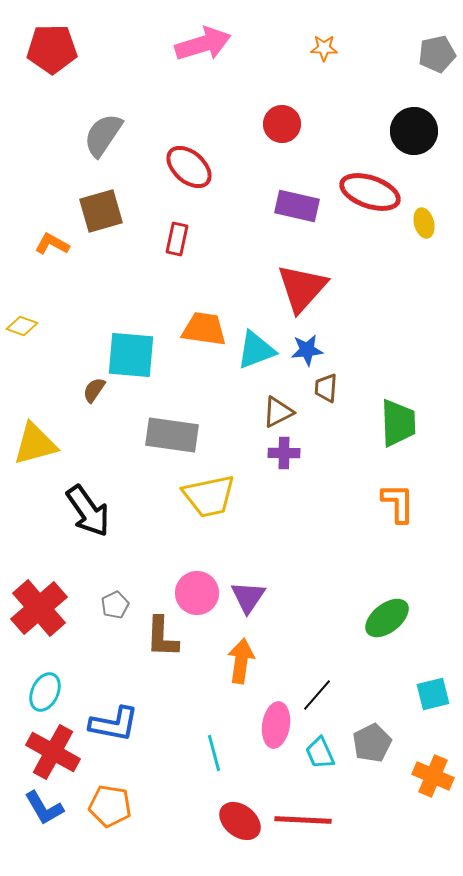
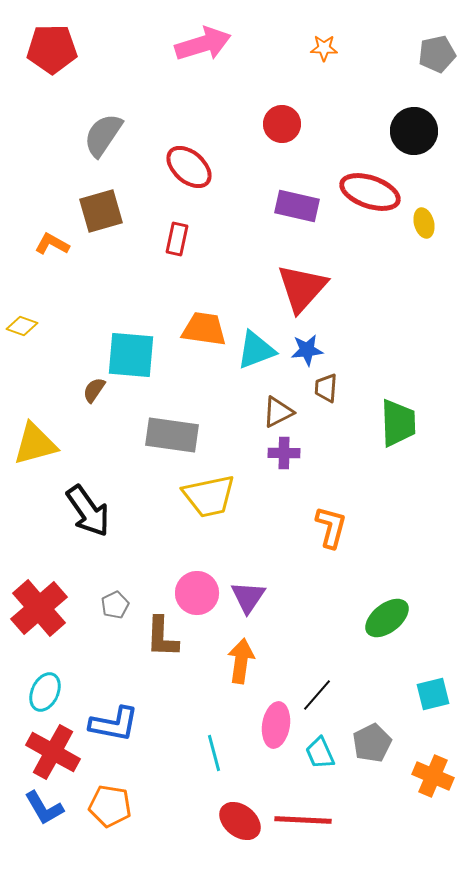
orange L-shape at (398, 503): moved 67 px left, 24 px down; rotated 15 degrees clockwise
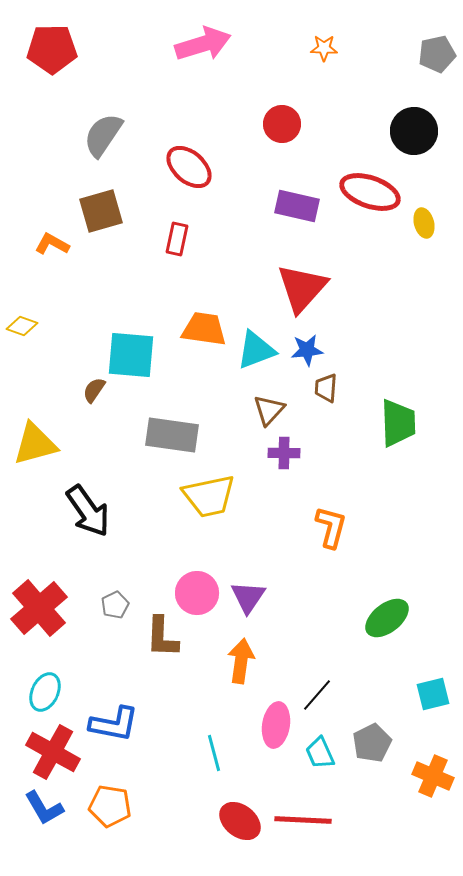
brown triangle at (278, 412): moved 9 px left, 2 px up; rotated 20 degrees counterclockwise
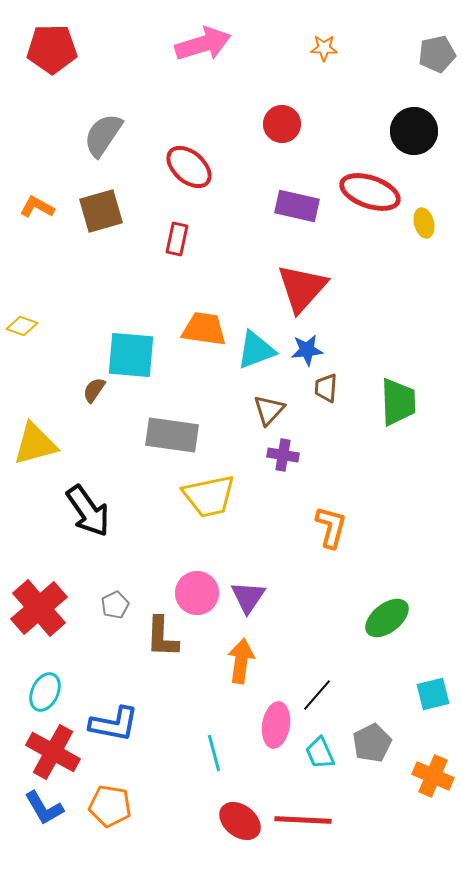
orange L-shape at (52, 244): moved 15 px left, 37 px up
green trapezoid at (398, 423): moved 21 px up
purple cross at (284, 453): moved 1 px left, 2 px down; rotated 8 degrees clockwise
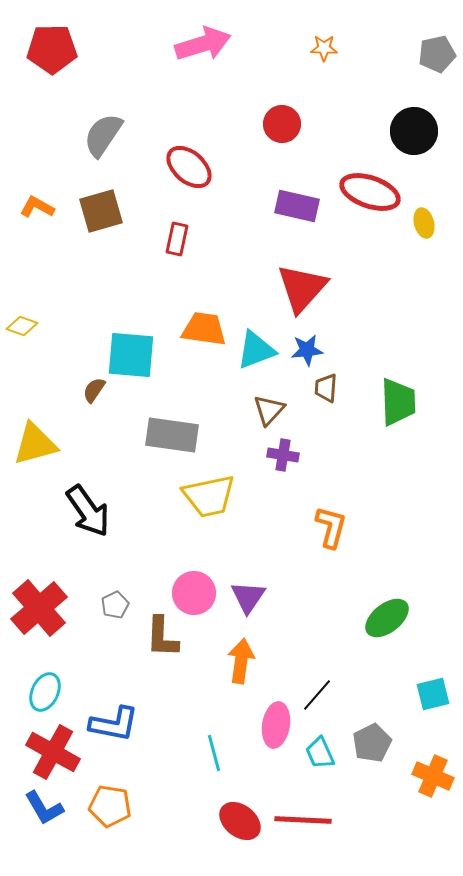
pink circle at (197, 593): moved 3 px left
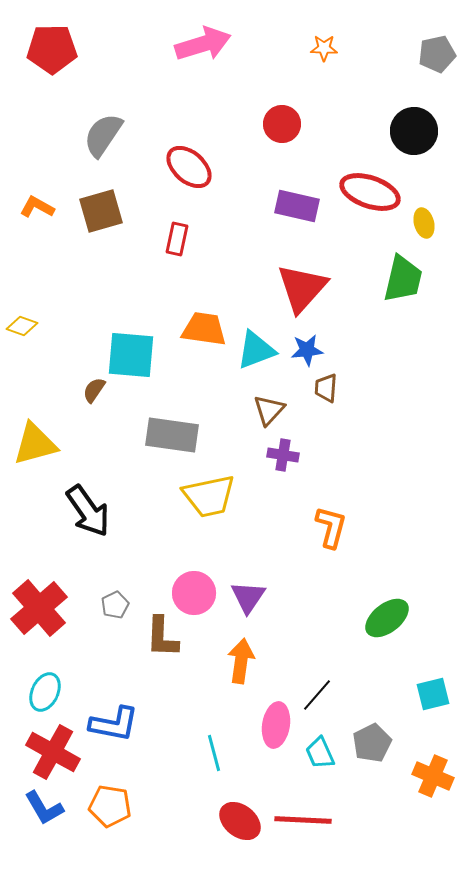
green trapezoid at (398, 402): moved 5 px right, 123 px up; rotated 15 degrees clockwise
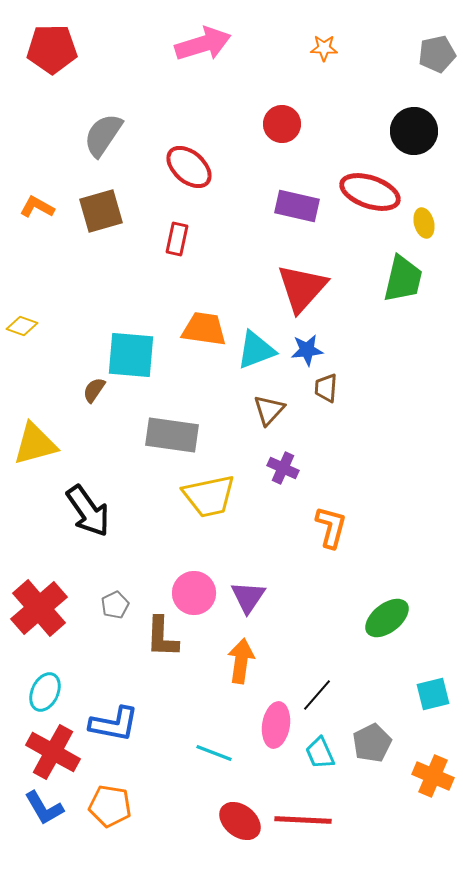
purple cross at (283, 455): moved 13 px down; rotated 16 degrees clockwise
cyan line at (214, 753): rotated 54 degrees counterclockwise
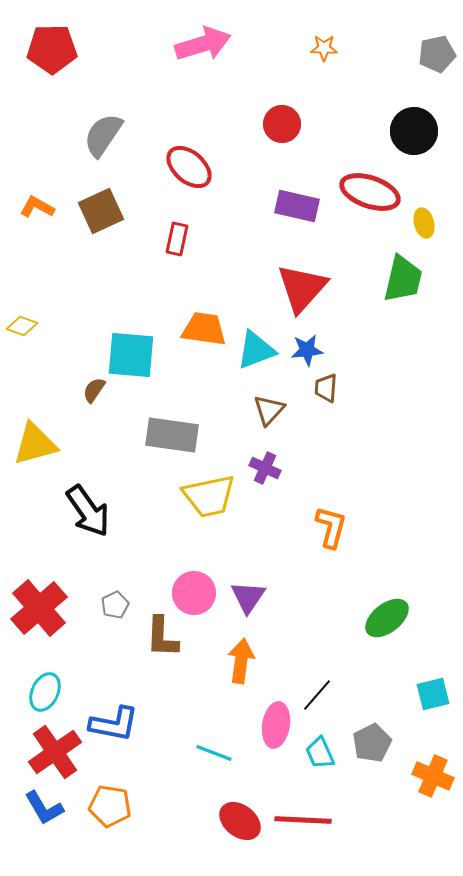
brown square at (101, 211): rotated 9 degrees counterclockwise
purple cross at (283, 468): moved 18 px left
red cross at (53, 752): moved 2 px right; rotated 26 degrees clockwise
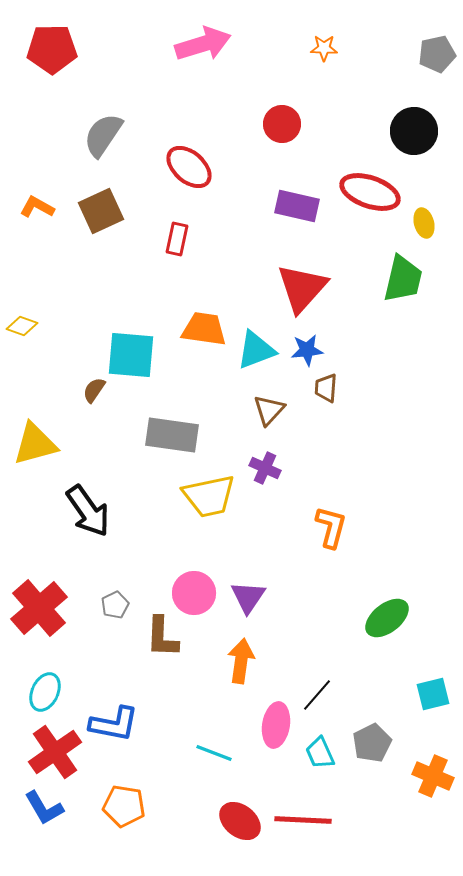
orange pentagon at (110, 806): moved 14 px right
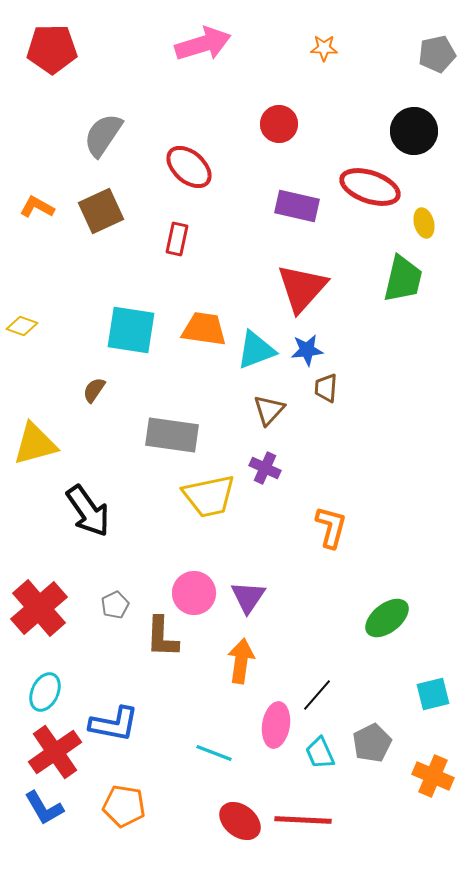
red circle at (282, 124): moved 3 px left
red ellipse at (370, 192): moved 5 px up
cyan square at (131, 355): moved 25 px up; rotated 4 degrees clockwise
